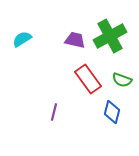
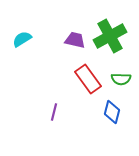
green semicircle: moved 1 px left, 1 px up; rotated 18 degrees counterclockwise
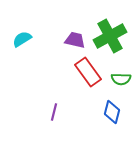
red rectangle: moved 7 px up
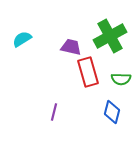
purple trapezoid: moved 4 px left, 7 px down
red rectangle: rotated 20 degrees clockwise
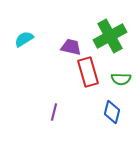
cyan semicircle: moved 2 px right
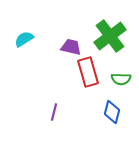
green cross: rotated 8 degrees counterclockwise
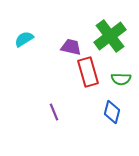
purple line: rotated 36 degrees counterclockwise
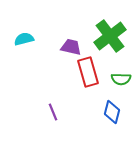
cyan semicircle: rotated 18 degrees clockwise
purple line: moved 1 px left
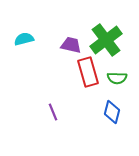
green cross: moved 4 px left, 4 px down
purple trapezoid: moved 2 px up
green semicircle: moved 4 px left, 1 px up
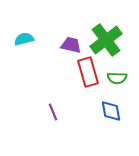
blue diamond: moved 1 px left, 1 px up; rotated 25 degrees counterclockwise
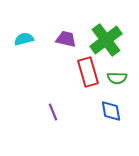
purple trapezoid: moved 5 px left, 6 px up
